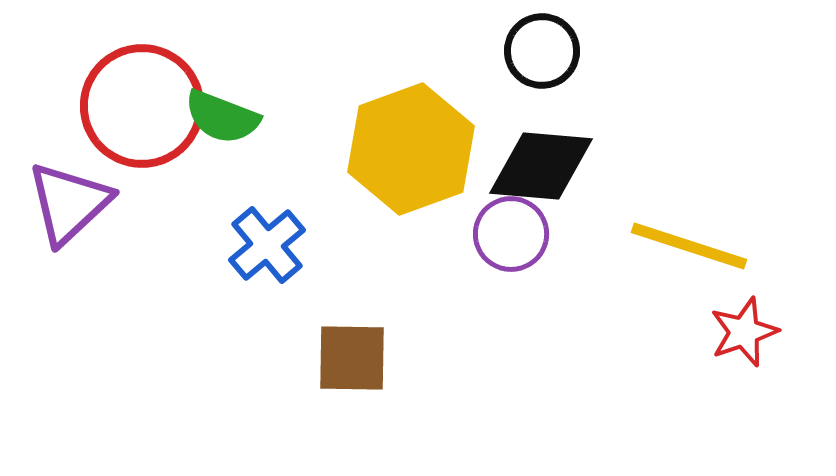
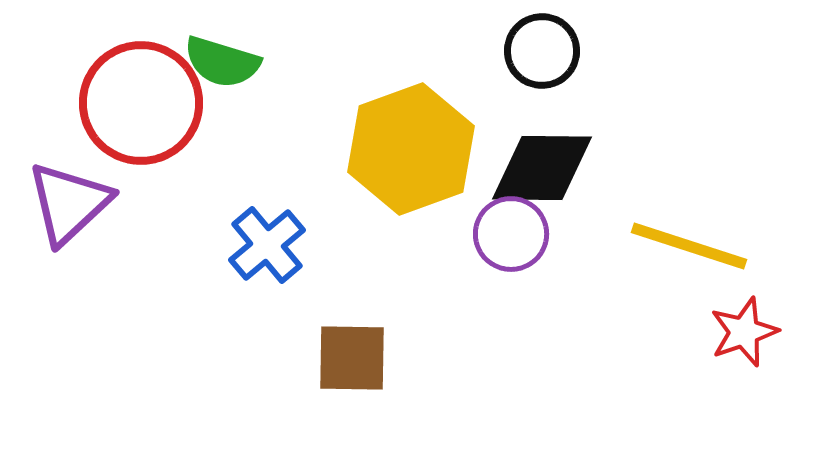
red circle: moved 1 px left, 3 px up
green semicircle: moved 55 px up; rotated 4 degrees counterclockwise
black diamond: moved 1 px right, 2 px down; rotated 4 degrees counterclockwise
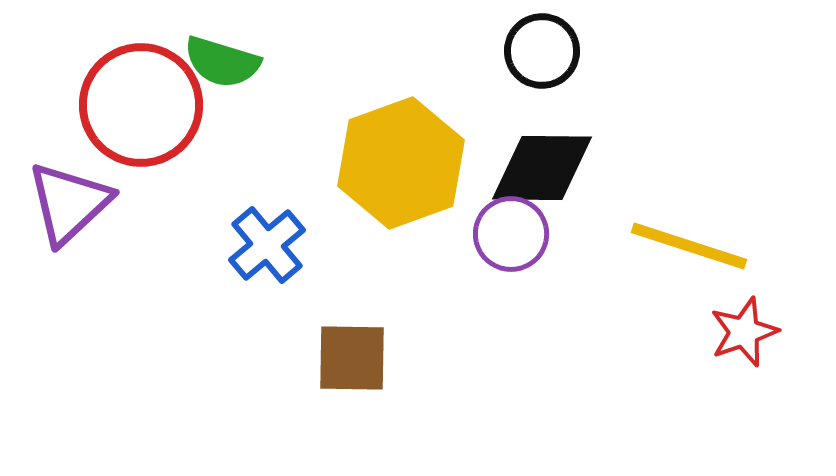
red circle: moved 2 px down
yellow hexagon: moved 10 px left, 14 px down
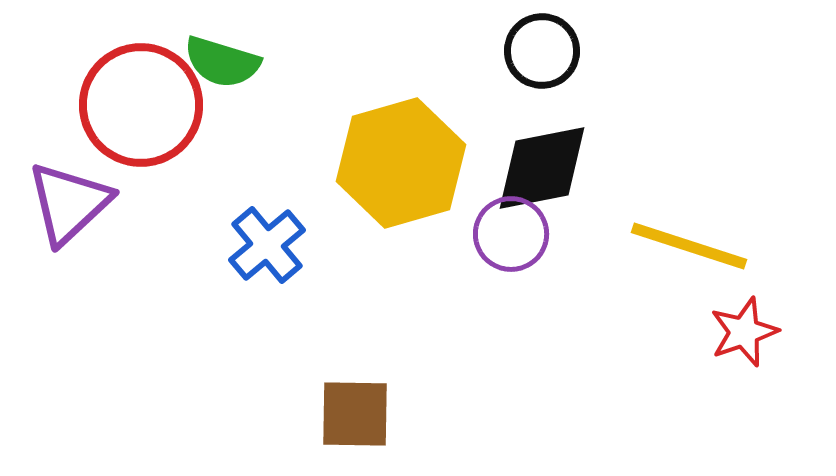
yellow hexagon: rotated 4 degrees clockwise
black diamond: rotated 12 degrees counterclockwise
brown square: moved 3 px right, 56 px down
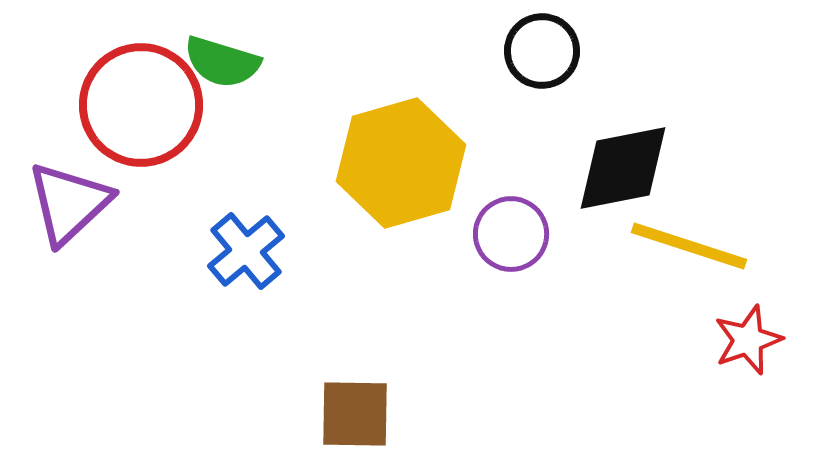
black diamond: moved 81 px right
blue cross: moved 21 px left, 6 px down
red star: moved 4 px right, 8 px down
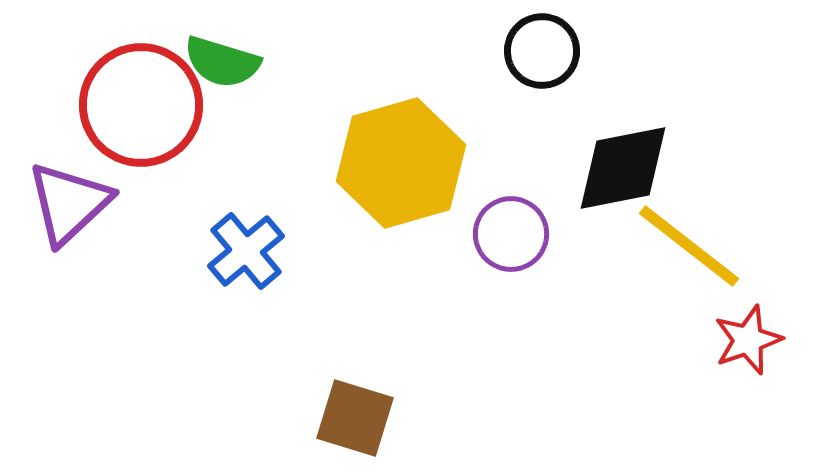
yellow line: rotated 20 degrees clockwise
brown square: moved 4 px down; rotated 16 degrees clockwise
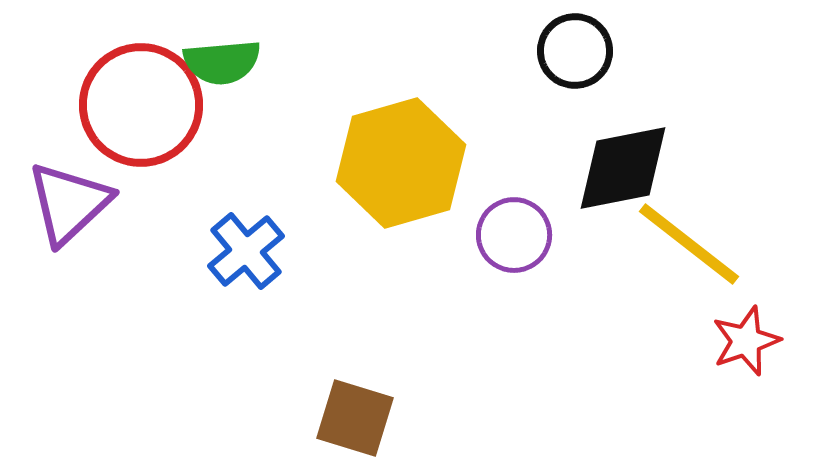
black circle: moved 33 px right
green semicircle: rotated 22 degrees counterclockwise
purple circle: moved 3 px right, 1 px down
yellow line: moved 2 px up
red star: moved 2 px left, 1 px down
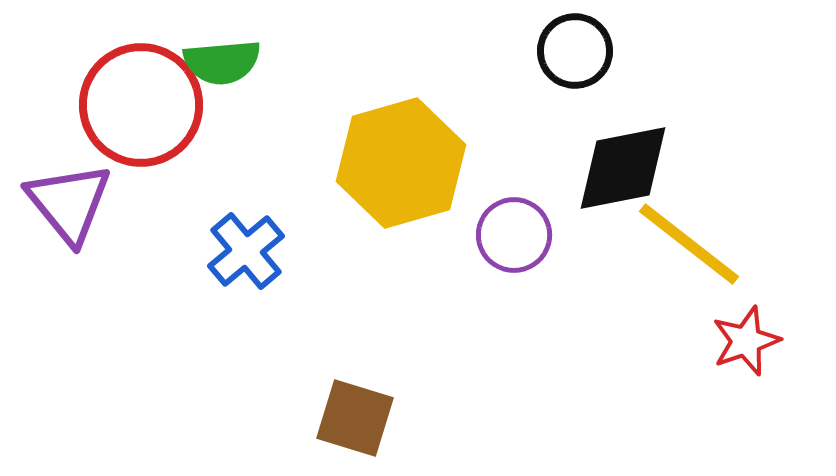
purple triangle: rotated 26 degrees counterclockwise
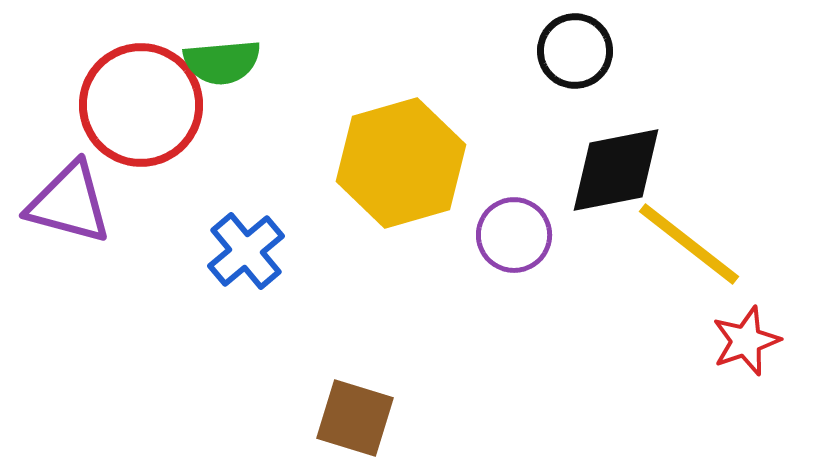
black diamond: moved 7 px left, 2 px down
purple triangle: rotated 36 degrees counterclockwise
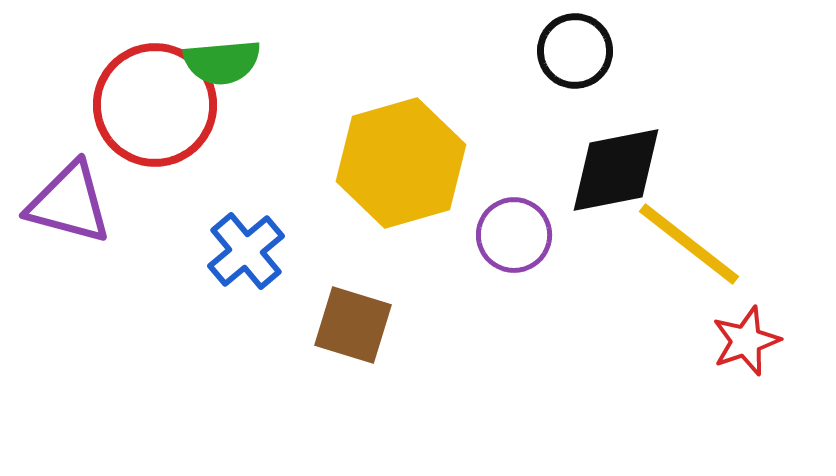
red circle: moved 14 px right
brown square: moved 2 px left, 93 px up
